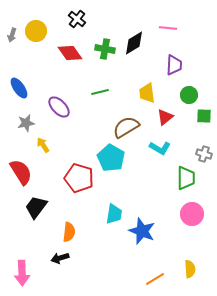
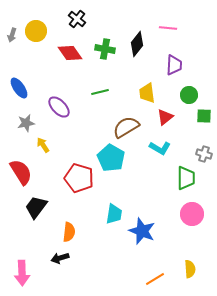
black diamond: moved 3 px right, 1 px down; rotated 20 degrees counterclockwise
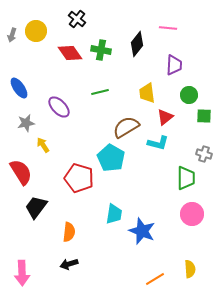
green cross: moved 4 px left, 1 px down
cyan L-shape: moved 2 px left, 5 px up; rotated 15 degrees counterclockwise
black arrow: moved 9 px right, 6 px down
